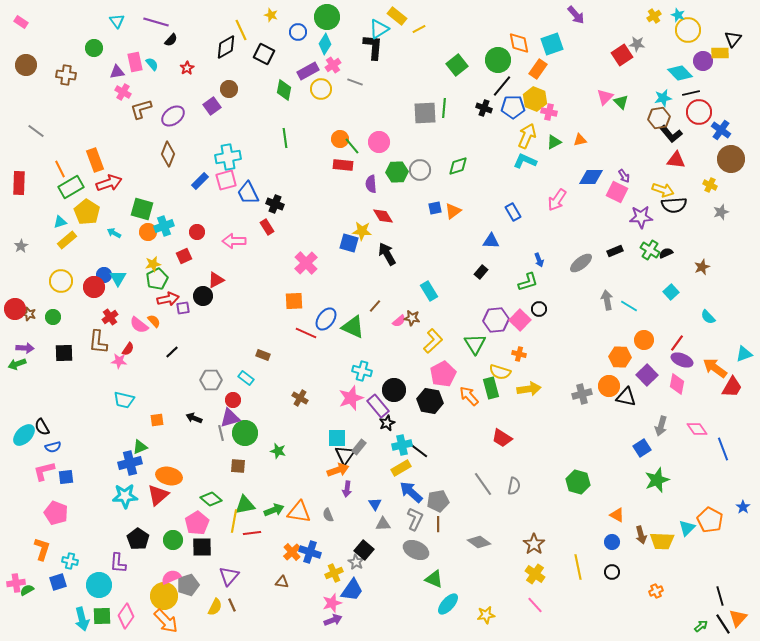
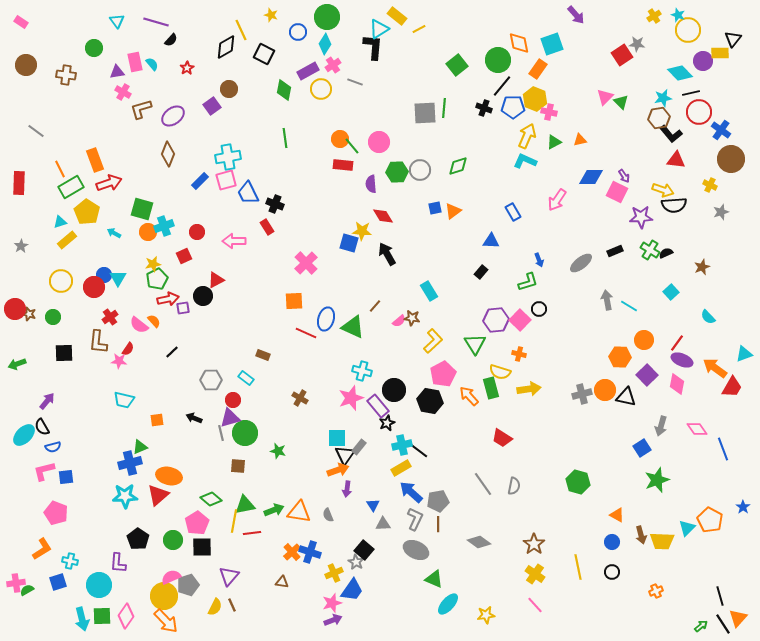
blue ellipse at (326, 319): rotated 20 degrees counterclockwise
purple arrow at (25, 348): moved 22 px right, 53 px down; rotated 54 degrees counterclockwise
orange circle at (609, 386): moved 4 px left, 4 px down
blue triangle at (375, 504): moved 2 px left, 1 px down
orange L-shape at (42, 549): rotated 40 degrees clockwise
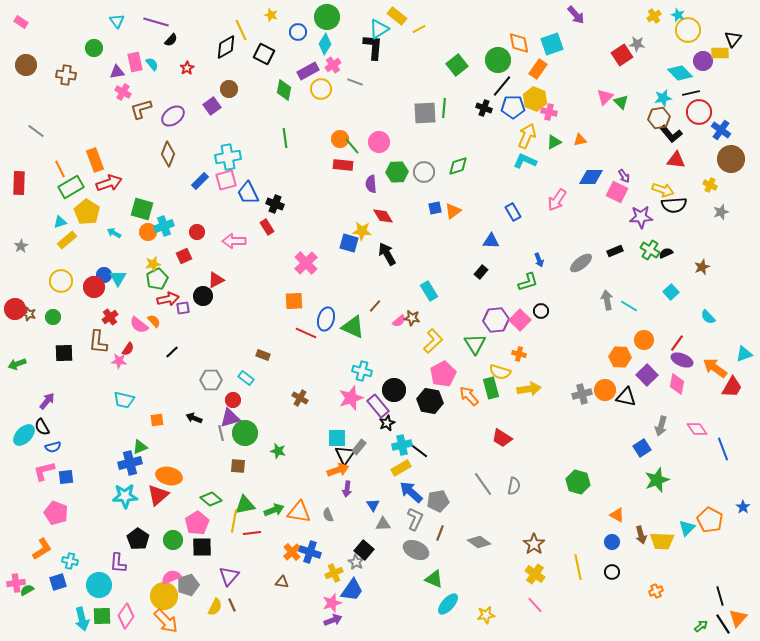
gray circle at (420, 170): moved 4 px right, 2 px down
black circle at (539, 309): moved 2 px right, 2 px down
brown line at (438, 524): moved 2 px right, 9 px down; rotated 21 degrees clockwise
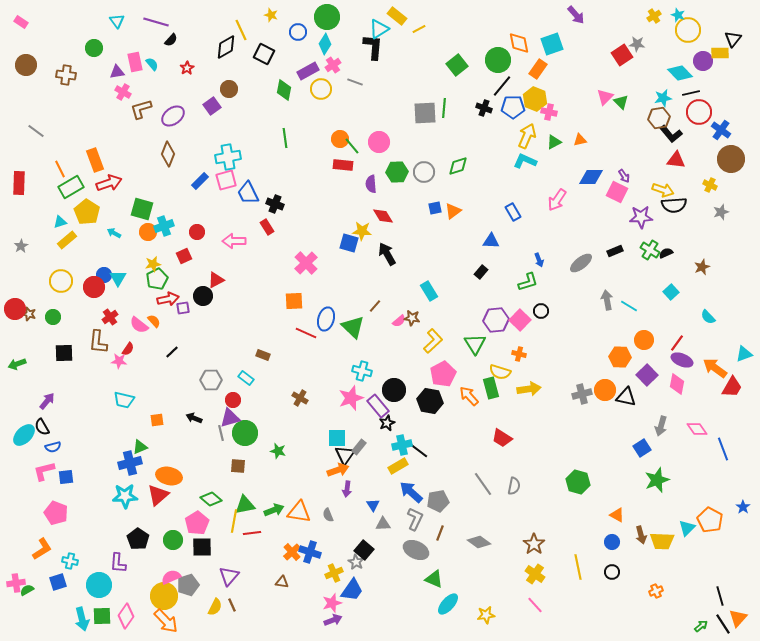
green triangle at (353, 327): rotated 20 degrees clockwise
yellow rectangle at (401, 468): moved 3 px left, 2 px up
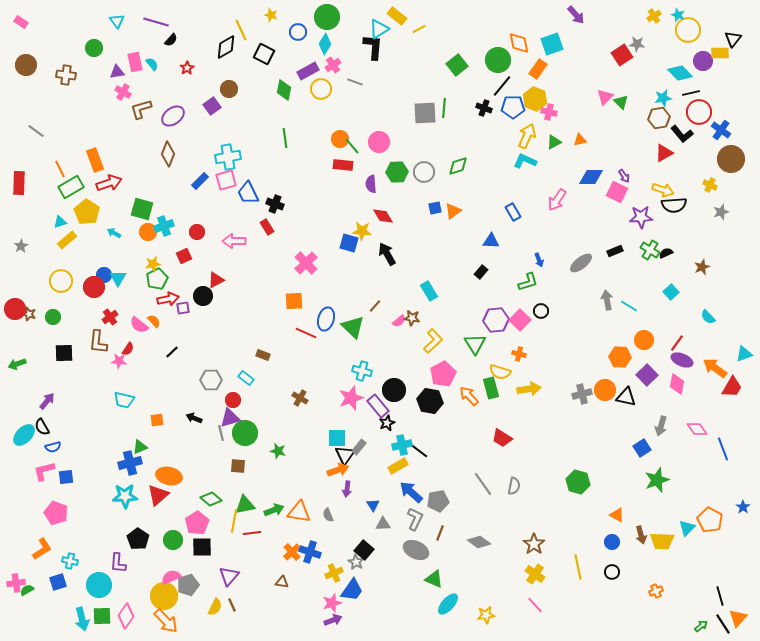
black L-shape at (671, 134): moved 11 px right
red triangle at (676, 160): moved 12 px left, 7 px up; rotated 36 degrees counterclockwise
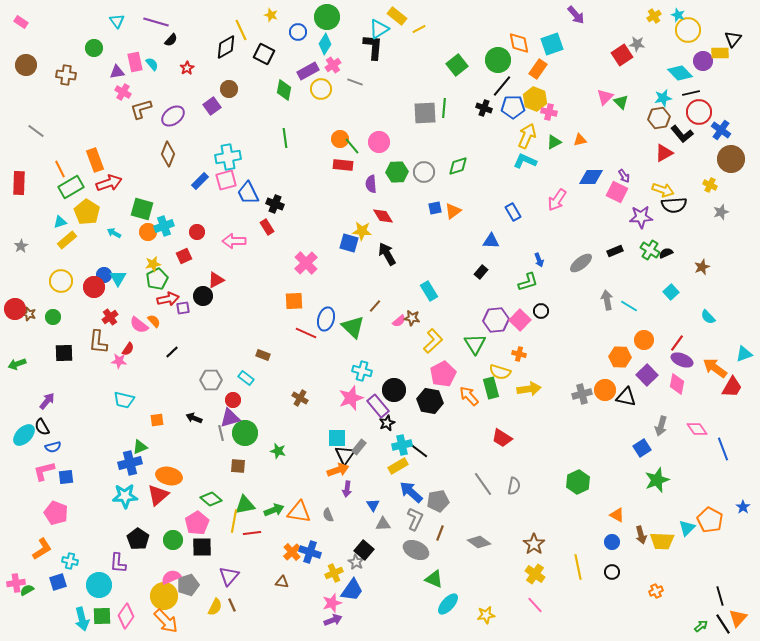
green hexagon at (578, 482): rotated 20 degrees clockwise
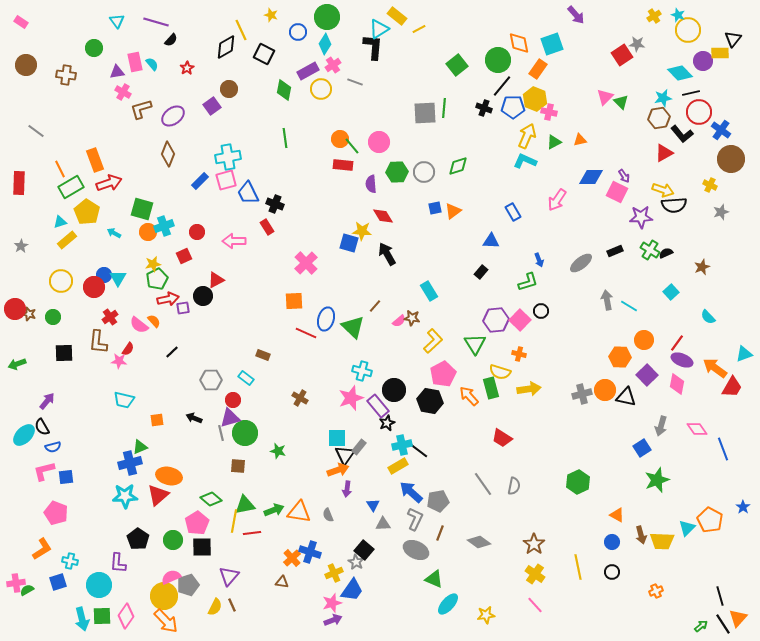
orange cross at (292, 552): moved 6 px down
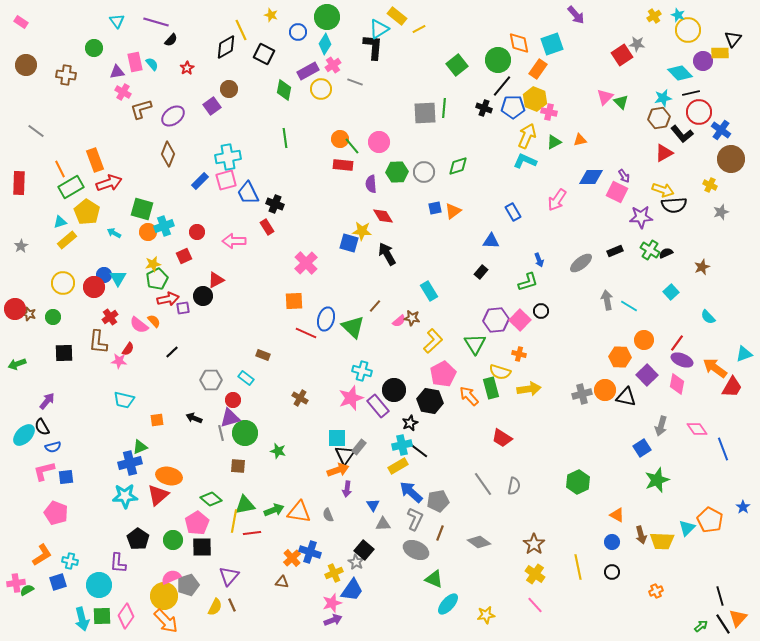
yellow circle at (61, 281): moved 2 px right, 2 px down
black star at (387, 423): moved 23 px right
orange L-shape at (42, 549): moved 6 px down
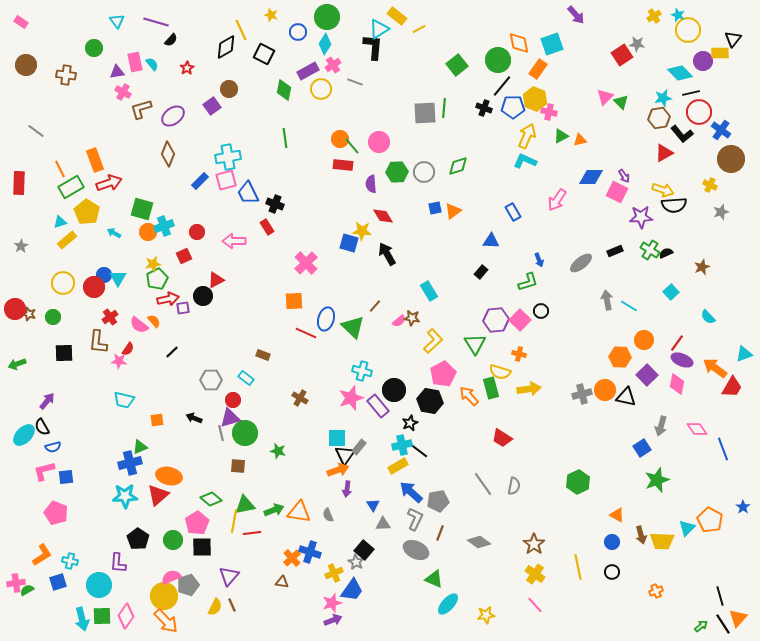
green triangle at (554, 142): moved 7 px right, 6 px up
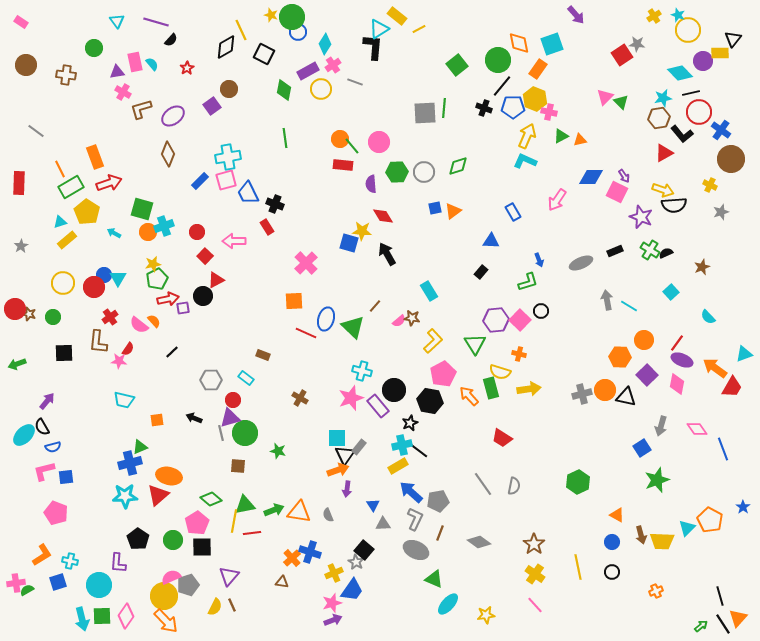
green circle at (327, 17): moved 35 px left
orange rectangle at (95, 160): moved 3 px up
purple star at (641, 217): rotated 25 degrees clockwise
red square at (184, 256): moved 21 px right; rotated 21 degrees counterclockwise
gray ellipse at (581, 263): rotated 15 degrees clockwise
